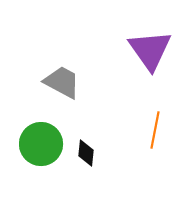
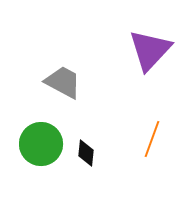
purple triangle: rotated 18 degrees clockwise
gray trapezoid: moved 1 px right
orange line: moved 3 px left, 9 px down; rotated 9 degrees clockwise
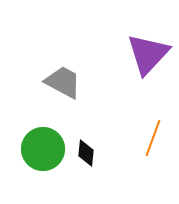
purple triangle: moved 2 px left, 4 px down
orange line: moved 1 px right, 1 px up
green circle: moved 2 px right, 5 px down
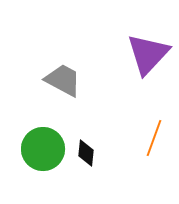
gray trapezoid: moved 2 px up
orange line: moved 1 px right
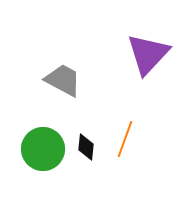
orange line: moved 29 px left, 1 px down
black diamond: moved 6 px up
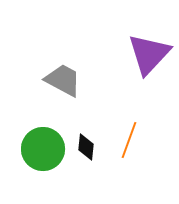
purple triangle: moved 1 px right
orange line: moved 4 px right, 1 px down
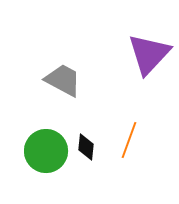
green circle: moved 3 px right, 2 px down
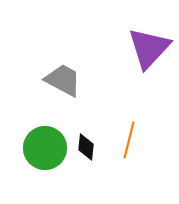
purple triangle: moved 6 px up
orange line: rotated 6 degrees counterclockwise
green circle: moved 1 px left, 3 px up
